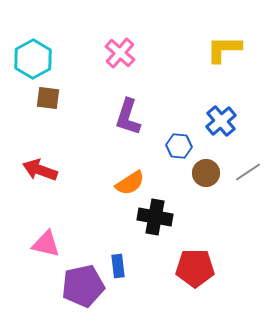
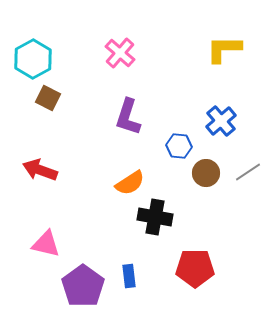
brown square: rotated 20 degrees clockwise
blue rectangle: moved 11 px right, 10 px down
purple pentagon: rotated 24 degrees counterclockwise
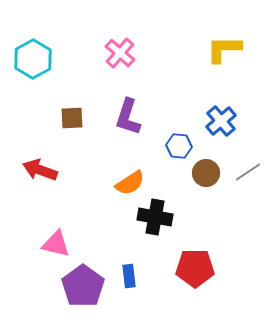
brown square: moved 24 px right, 20 px down; rotated 30 degrees counterclockwise
pink triangle: moved 10 px right
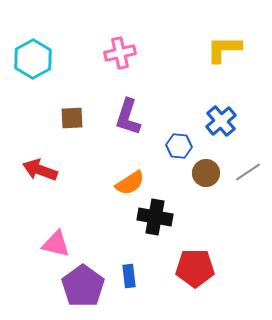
pink cross: rotated 36 degrees clockwise
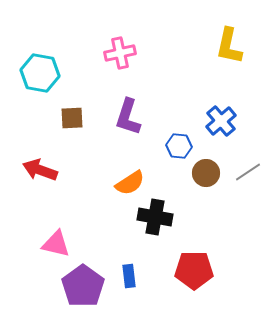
yellow L-shape: moved 5 px right, 3 px up; rotated 78 degrees counterclockwise
cyan hexagon: moved 7 px right, 14 px down; rotated 21 degrees counterclockwise
red pentagon: moved 1 px left, 2 px down
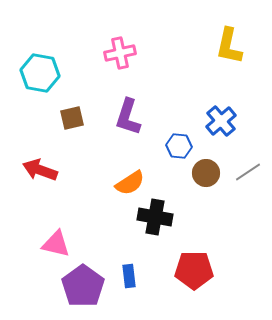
brown square: rotated 10 degrees counterclockwise
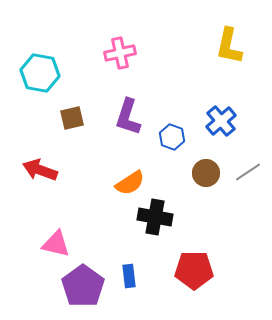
blue hexagon: moved 7 px left, 9 px up; rotated 15 degrees clockwise
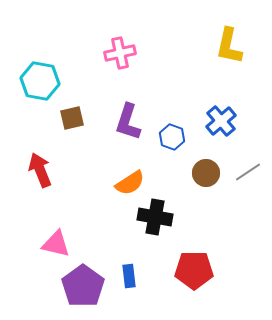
cyan hexagon: moved 8 px down
purple L-shape: moved 5 px down
red arrow: rotated 48 degrees clockwise
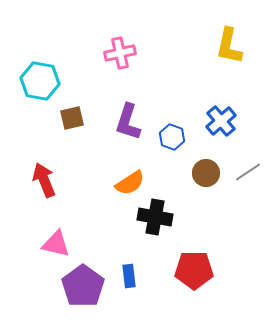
red arrow: moved 4 px right, 10 px down
